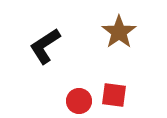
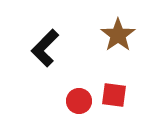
brown star: moved 1 px left, 3 px down
black L-shape: moved 2 px down; rotated 12 degrees counterclockwise
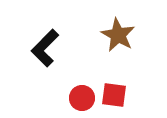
brown star: rotated 8 degrees counterclockwise
red circle: moved 3 px right, 3 px up
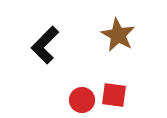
black L-shape: moved 3 px up
red circle: moved 2 px down
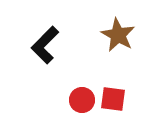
red square: moved 1 px left, 4 px down
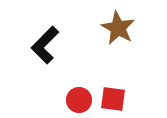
brown star: moved 7 px up
red circle: moved 3 px left
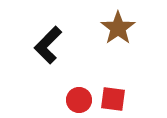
brown star: rotated 8 degrees clockwise
black L-shape: moved 3 px right
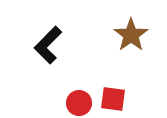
brown star: moved 13 px right, 7 px down
red circle: moved 3 px down
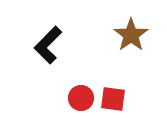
red circle: moved 2 px right, 5 px up
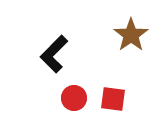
black L-shape: moved 6 px right, 9 px down
red circle: moved 7 px left
